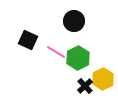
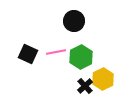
black square: moved 14 px down
pink line: rotated 42 degrees counterclockwise
green hexagon: moved 3 px right, 1 px up
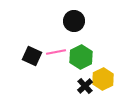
black square: moved 4 px right, 2 px down
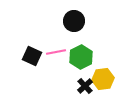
yellow hexagon: rotated 20 degrees clockwise
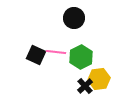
black circle: moved 3 px up
pink line: rotated 18 degrees clockwise
black square: moved 4 px right, 1 px up
yellow hexagon: moved 4 px left
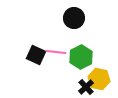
yellow hexagon: rotated 20 degrees clockwise
black cross: moved 1 px right, 1 px down
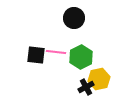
black square: rotated 18 degrees counterclockwise
yellow hexagon: rotated 25 degrees counterclockwise
black cross: rotated 14 degrees clockwise
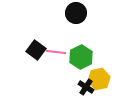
black circle: moved 2 px right, 5 px up
black square: moved 5 px up; rotated 30 degrees clockwise
black cross: rotated 28 degrees counterclockwise
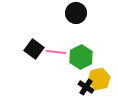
black square: moved 2 px left, 1 px up
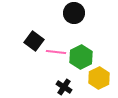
black circle: moved 2 px left
black square: moved 8 px up
yellow hexagon: moved 1 px up; rotated 15 degrees counterclockwise
black cross: moved 22 px left
